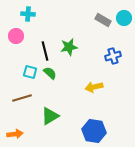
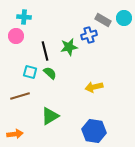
cyan cross: moved 4 px left, 3 px down
blue cross: moved 24 px left, 21 px up
brown line: moved 2 px left, 2 px up
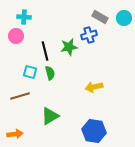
gray rectangle: moved 3 px left, 3 px up
green semicircle: rotated 32 degrees clockwise
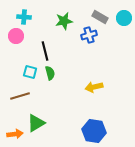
green star: moved 5 px left, 26 px up
green triangle: moved 14 px left, 7 px down
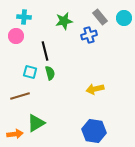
gray rectangle: rotated 21 degrees clockwise
yellow arrow: moved 1 px right, 2 px down
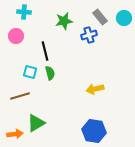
cyan cross: moved 5 px up
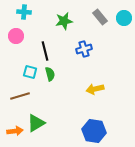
blue cross: moved 5 px left, 14 px down
green semicircle: moved 1 px down
orange arrow: moved 3 px up
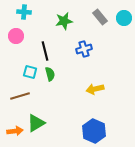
blue hexagon: rotated 15 degrees clockwise
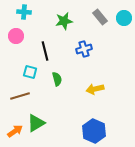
green semicircle: moved 7 px right, 5 px down
orange arrow: rotated 28 degrees counterclockwise
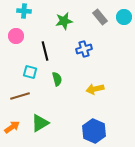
cyan cross: moved 1 px up
cyan circle: moved 1 px up
green triangle: moved 4 px right
orange arrow: moved 3 px left, 4 px up
